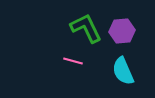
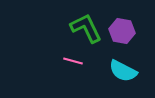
purple hexagon: rotated 15 degrees clockwise
cyan semicircle: rotated 40 degrees counterclockwise
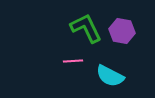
pink line: rotated 18 degrees counterclockwise
cyan semicircle: moved 13 px left, 5 px down
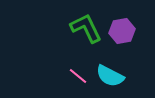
purple hexagon: rotated 20 degrees counterclockwise
pink line: moved 5 px right, 15 px down; rotated 42 degrees clockwise
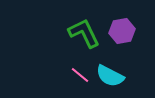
green L-shape: moved 2 px left, 5 px down
pink line: moved 2 px right, 1 px up
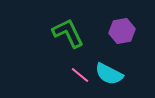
green L-shape: moved 16 px left
cyan semicircle: moved 1 px left, 2 px up
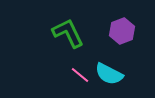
purple hexagon: rotated 10 degrees counterclockwise
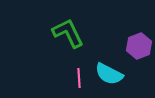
purple hexagon: moved 17 px right, 15 px down
pink line: moved 1 px left, 3 px down; rotated 48 degrees clockwise
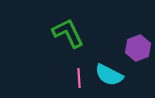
purple hexagon: moved 1 px left, 2 px down
cyan semicircle: moved 1 px down
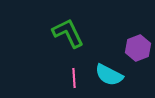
pink line: moved 5 px left
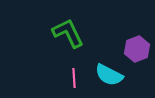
purple hexagon: moved 1 px left, 1 px down
